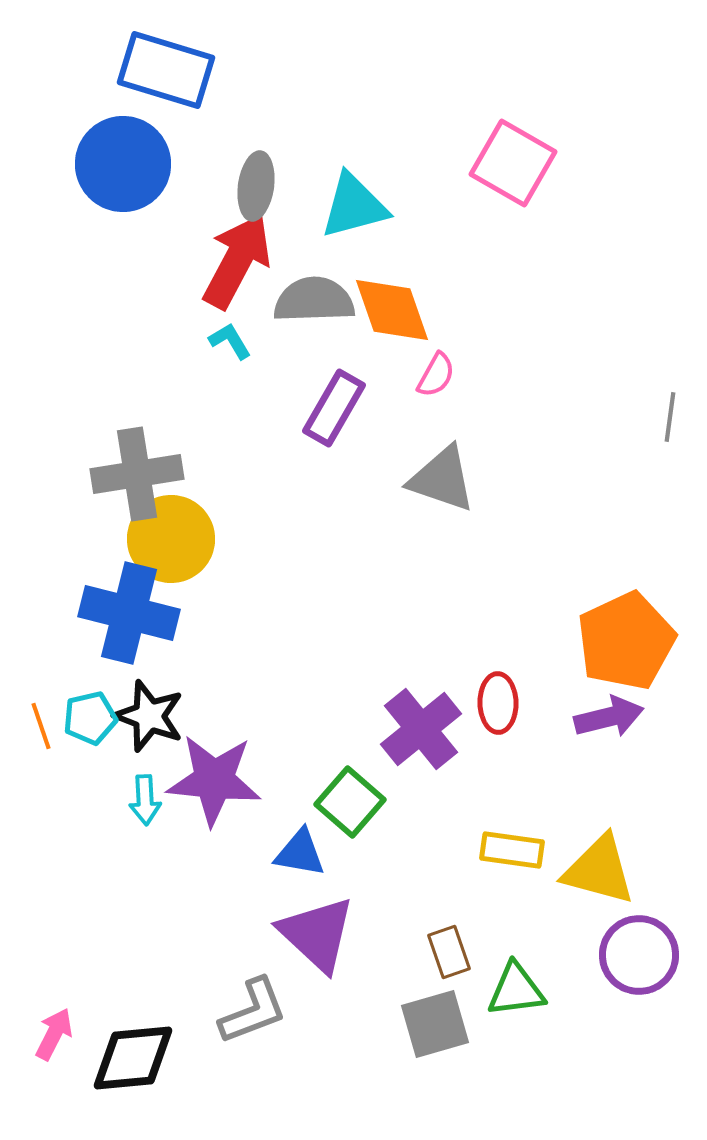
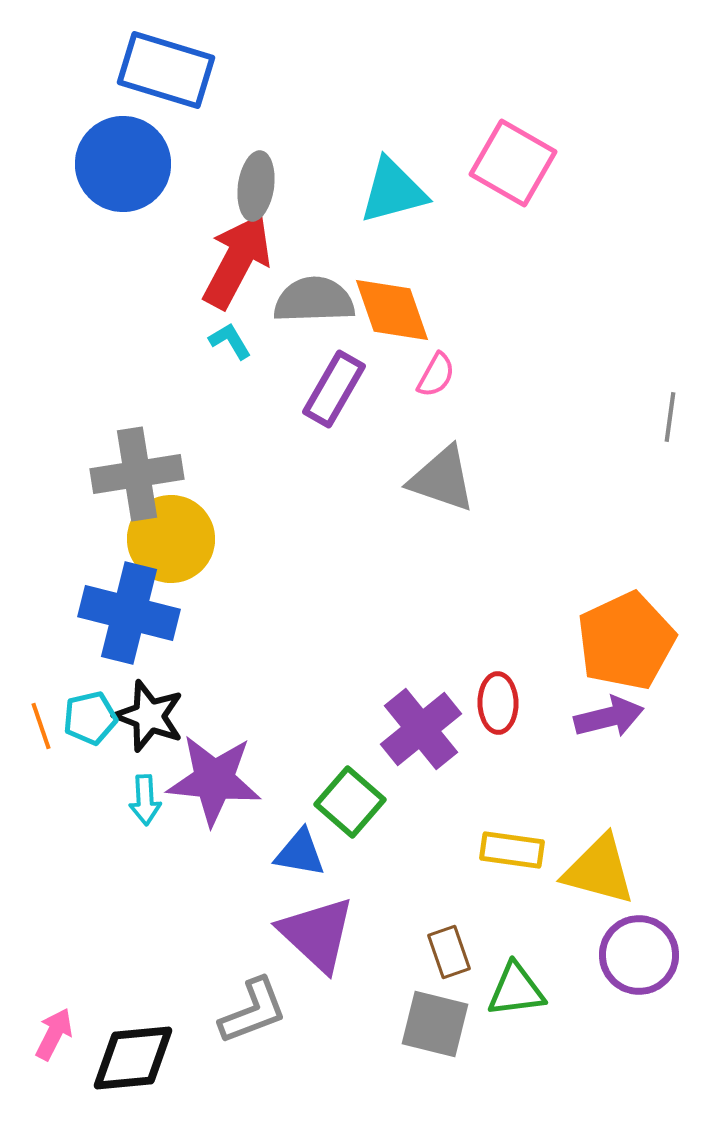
cyan triangle: moved 39 px right, 15 px up
purple rectangle: moved 19 px up
gray square: rotated 30 degrees clockwise
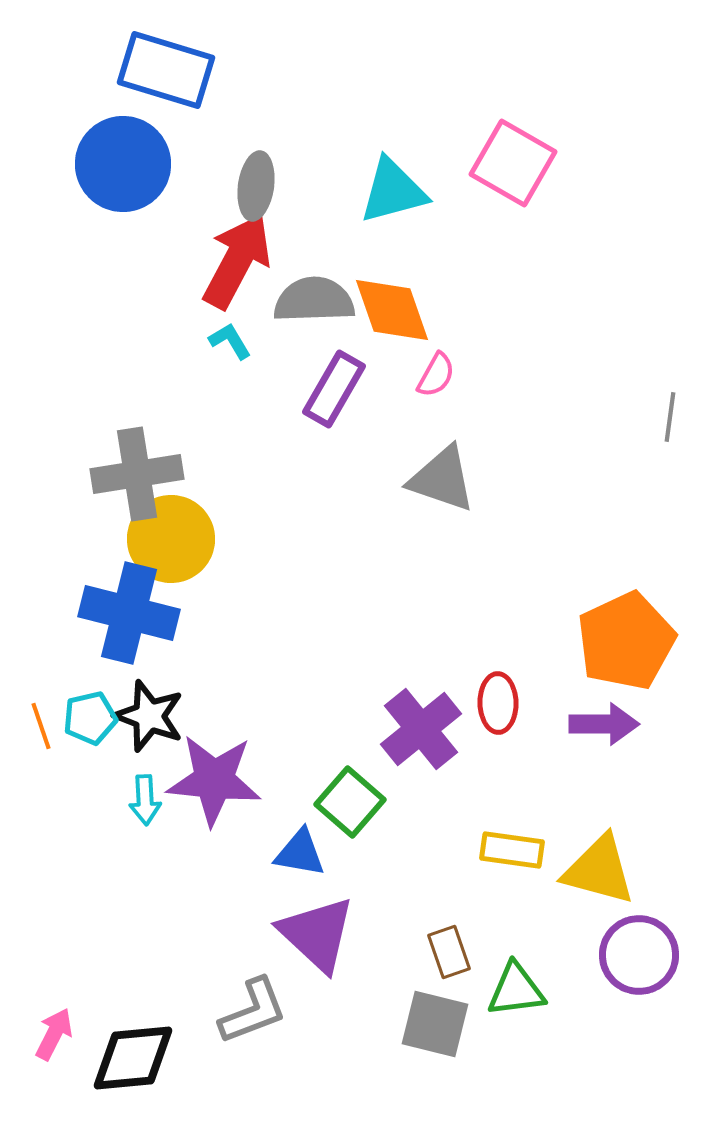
purple arrow: moved 5 px left, 7 px down; rotated 14 degrees clockwise
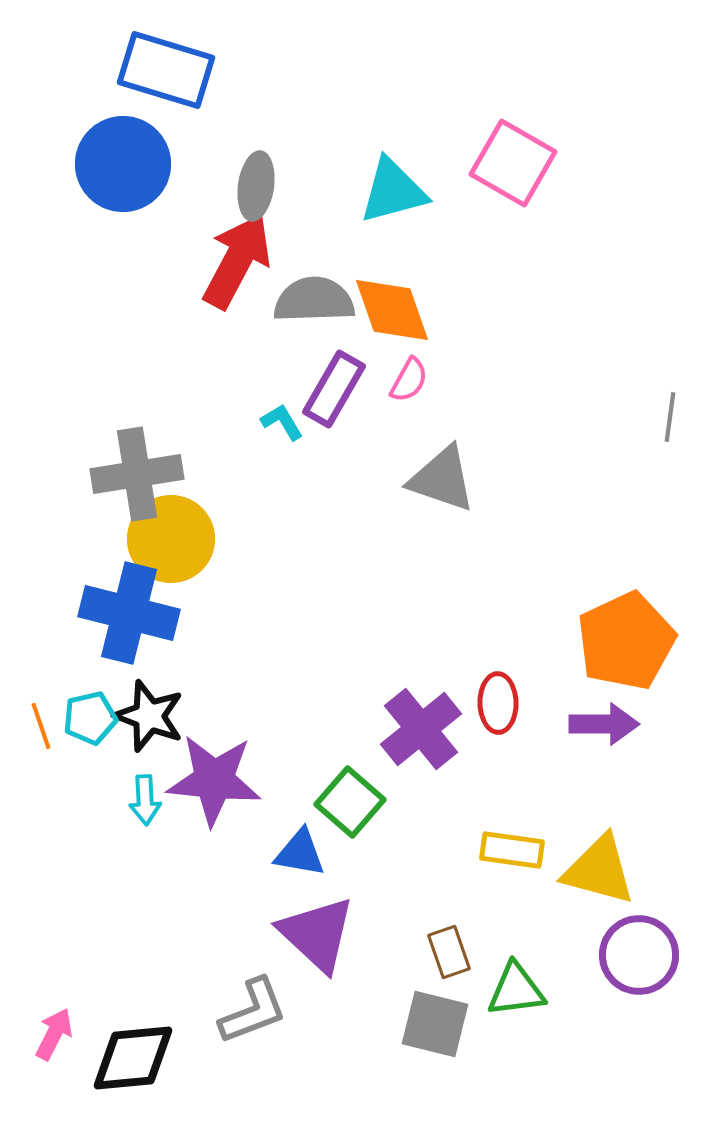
cyan L-shape: moved 52 px right, 81 px down
pink semicircle: moved 27 px left, 5 px down
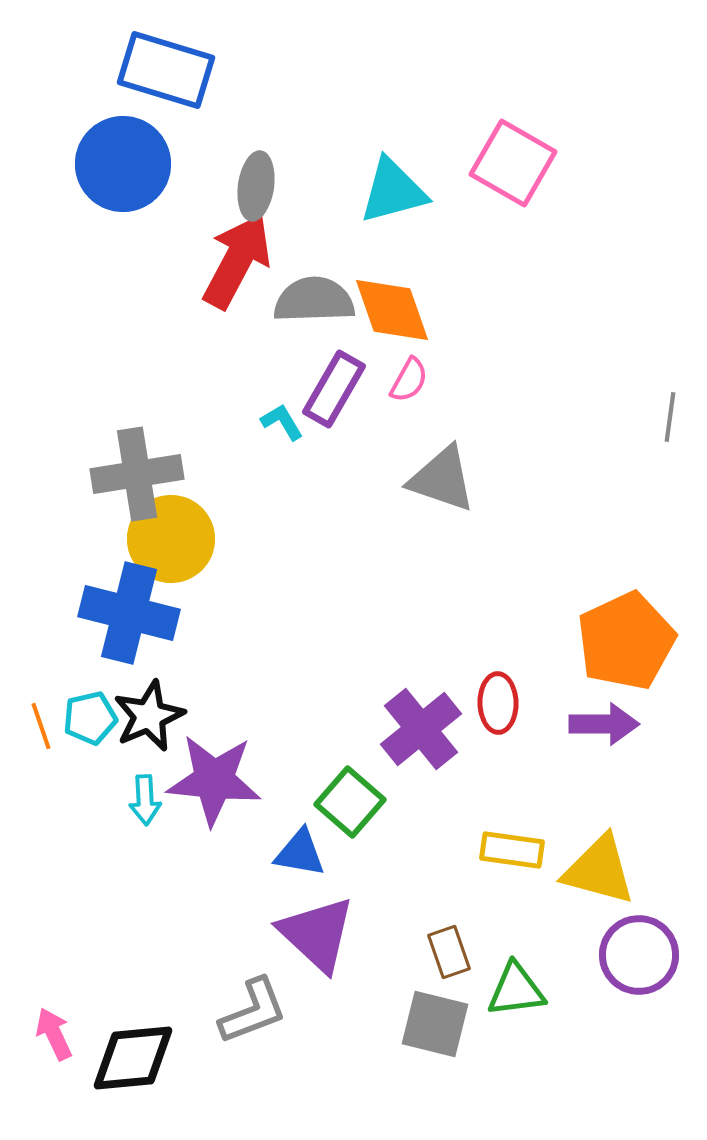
black star: rotated 28 degrees clockwise
pink arrow: rotated 52 degrees counterclockwise
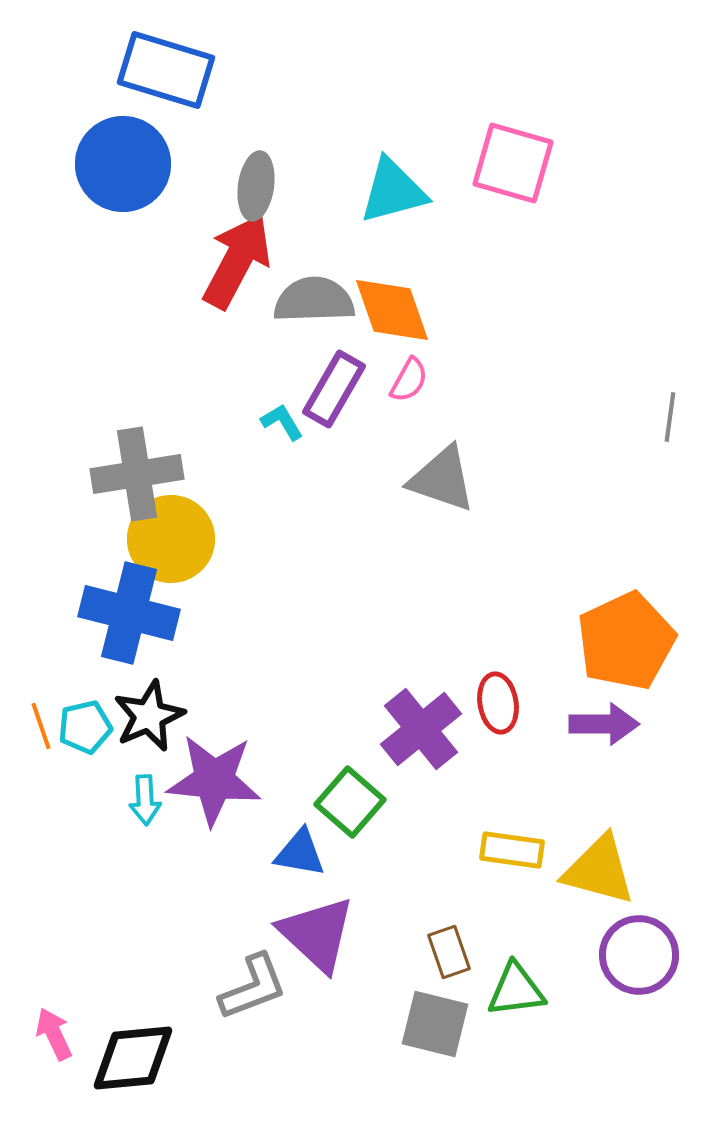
pink square: rotated 14 degrees counterclockwise
red ellipse: rotated 8 degrees counterclockwise
cyan pentagon: moved 5 px left, 9 px down
gray L-shape: moved 24 px up
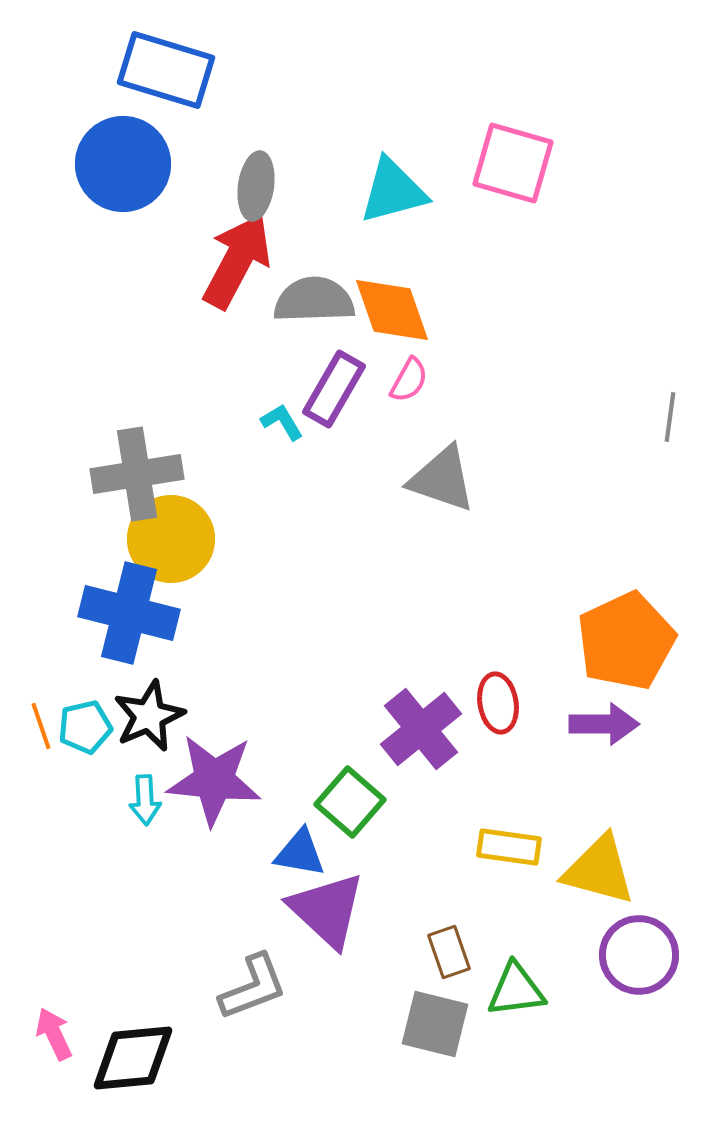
yellow rectangle: moved 3 px left, 3 px up
purple triangle: moved 10 px right, 24 px up
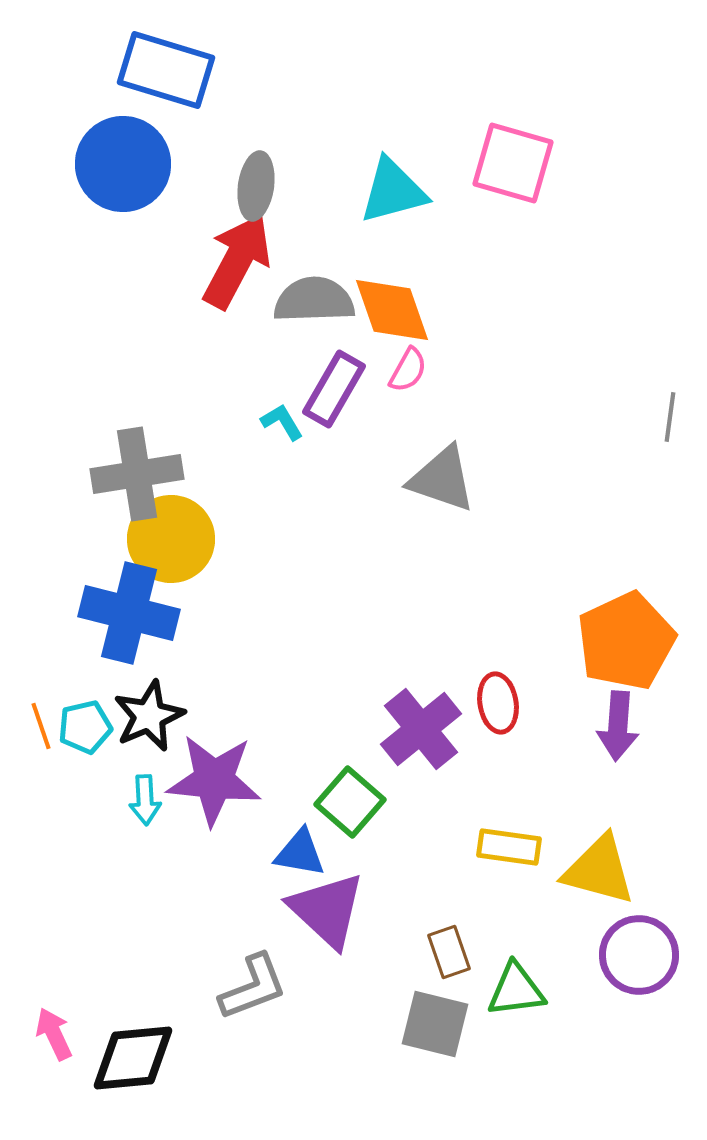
pink semicircle: moved 1 px left, 10 px up
purple arrow: moved 14 px right, 2 px down; rotated 94 degrees clockwise
